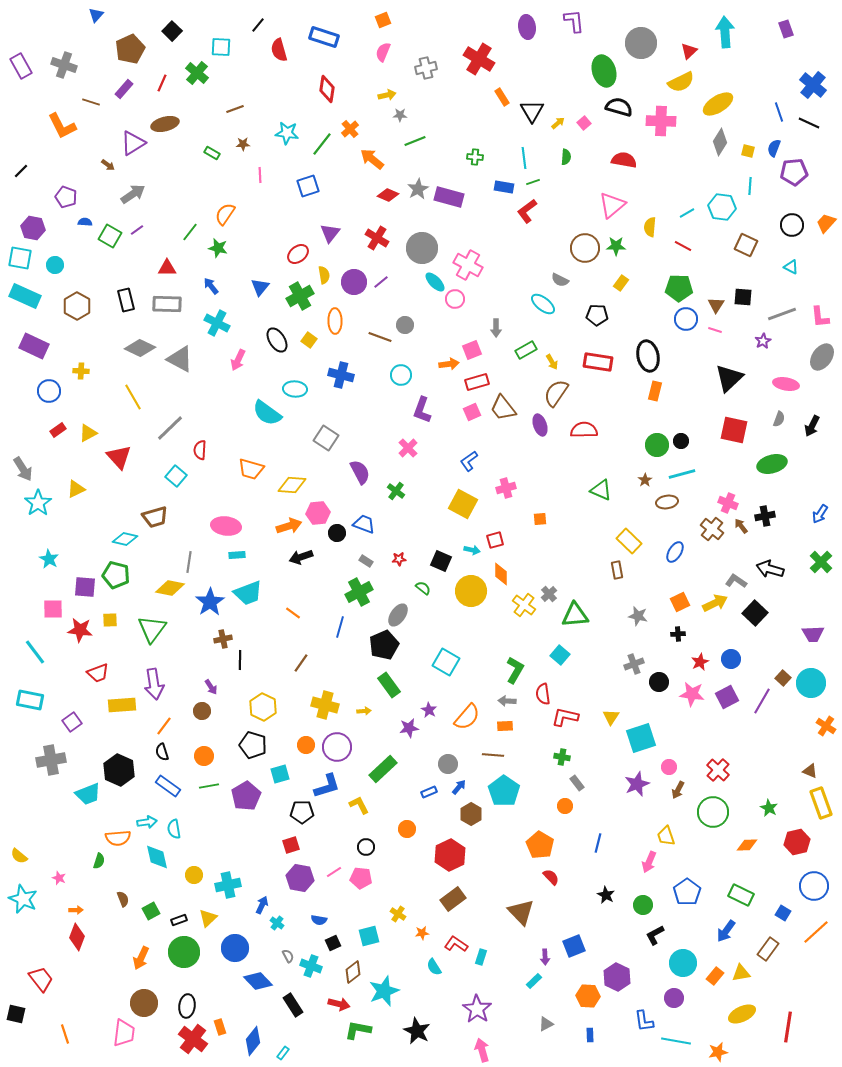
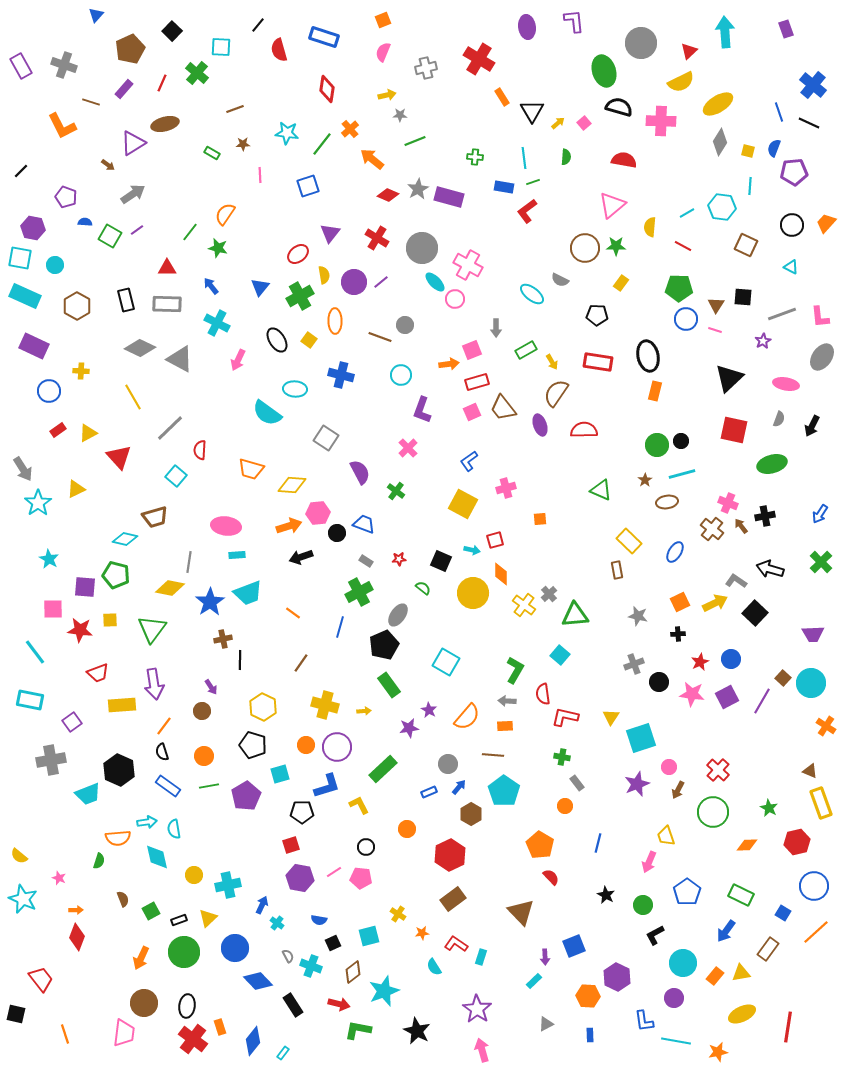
cyan ellipse at (543, 304): moved 11 px left, 10 px up
yellow circle at (471, 591): moved 2 px right, 2 px down
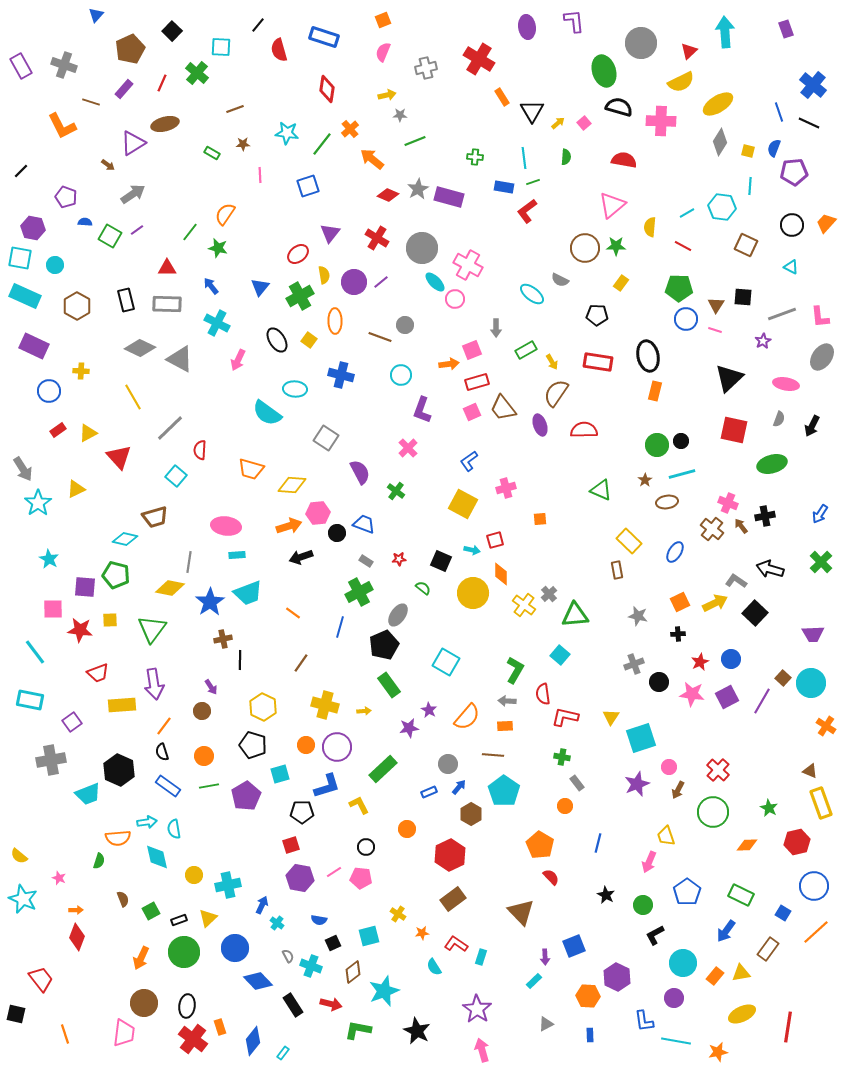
red arrow at (339, 1004): moved 8 px left
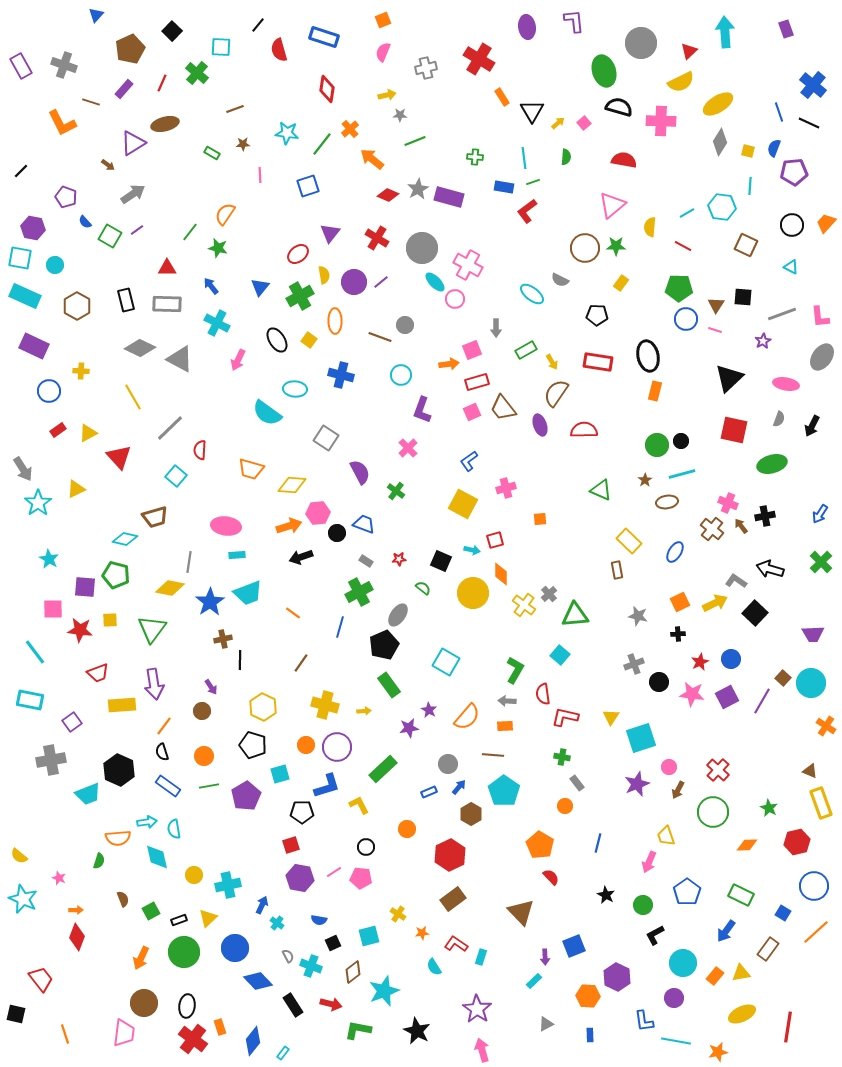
orange L-shape at (62, 126): moved 3 px up
blue semicircle at (85, 222): rotated 136 degrees counterclockwise
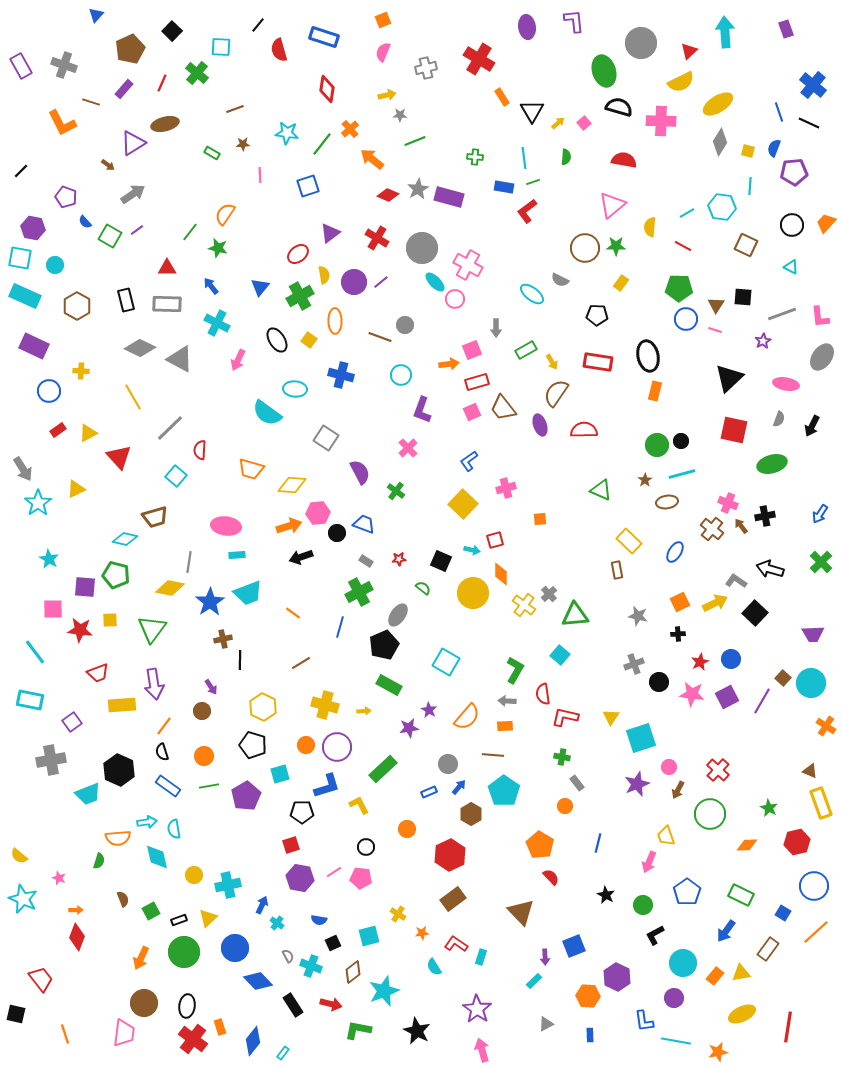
purple triangle at (330, 233): rotated 15 degrees clockwise
yellow square at (463, 504): rotated 16 degrees clockwise
brown line at (301, 663): rotated 24 degrees clockwise
green rectangle at (389, 685): rotated 25 degrees counterclockwise
green circle at (713, 812): moved 3 px left, 2 px down
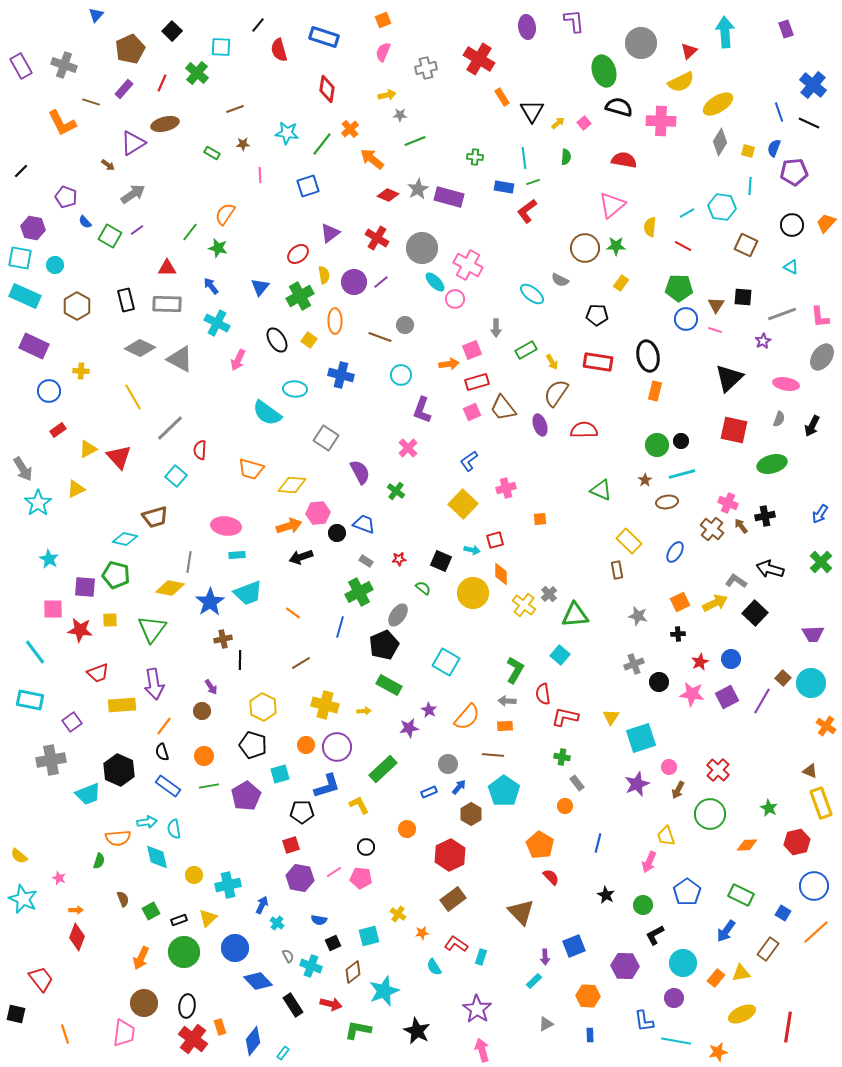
yellow triangle at (88, 433): moved 16 px down
orange rectangle at (715, 976): moved 1 px right, 2 px down
purple hexagon at (617, 977): moved 8 px right, 11 px up; rotated 24 degrees counterclockwise
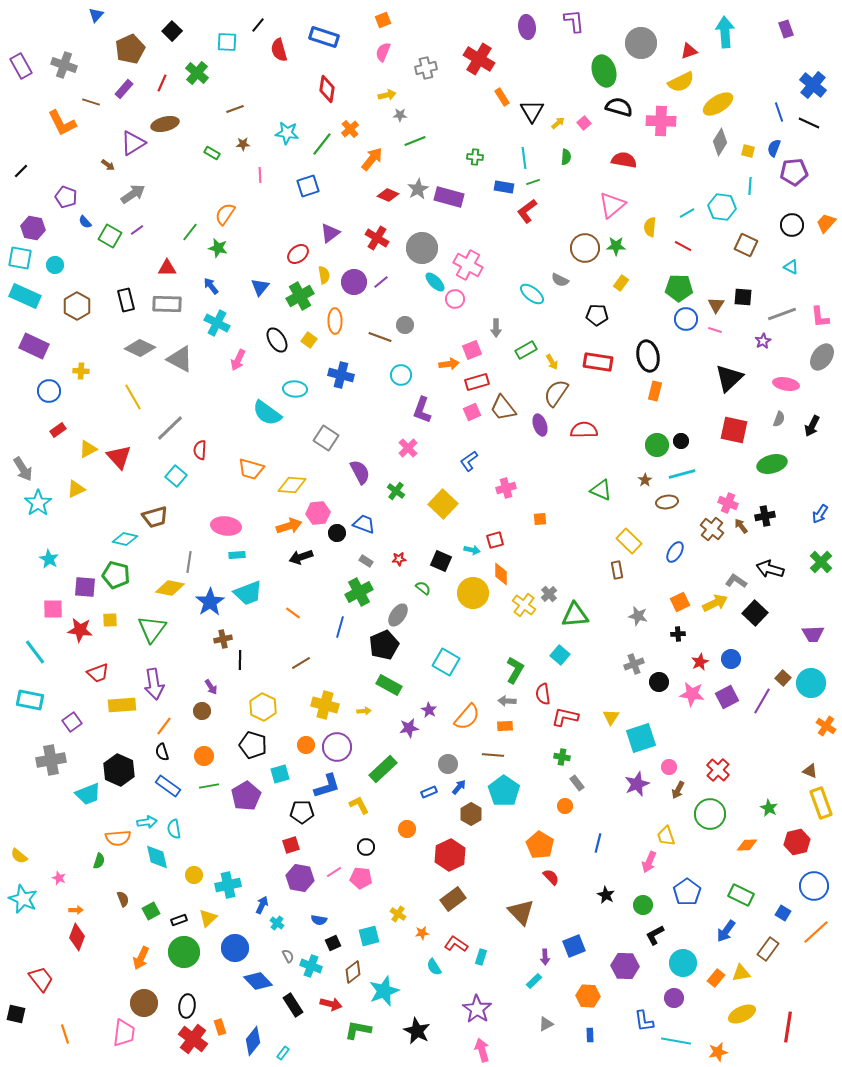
cyan square at (221, 47): moved 6 px right, 5 px up
red triangle at (689, 51): rotated 24 degrees clockwise
orange arrow at (372, 159): rotated 90 degrees clockwise
yellow square at (463, 504): moved 20 px left
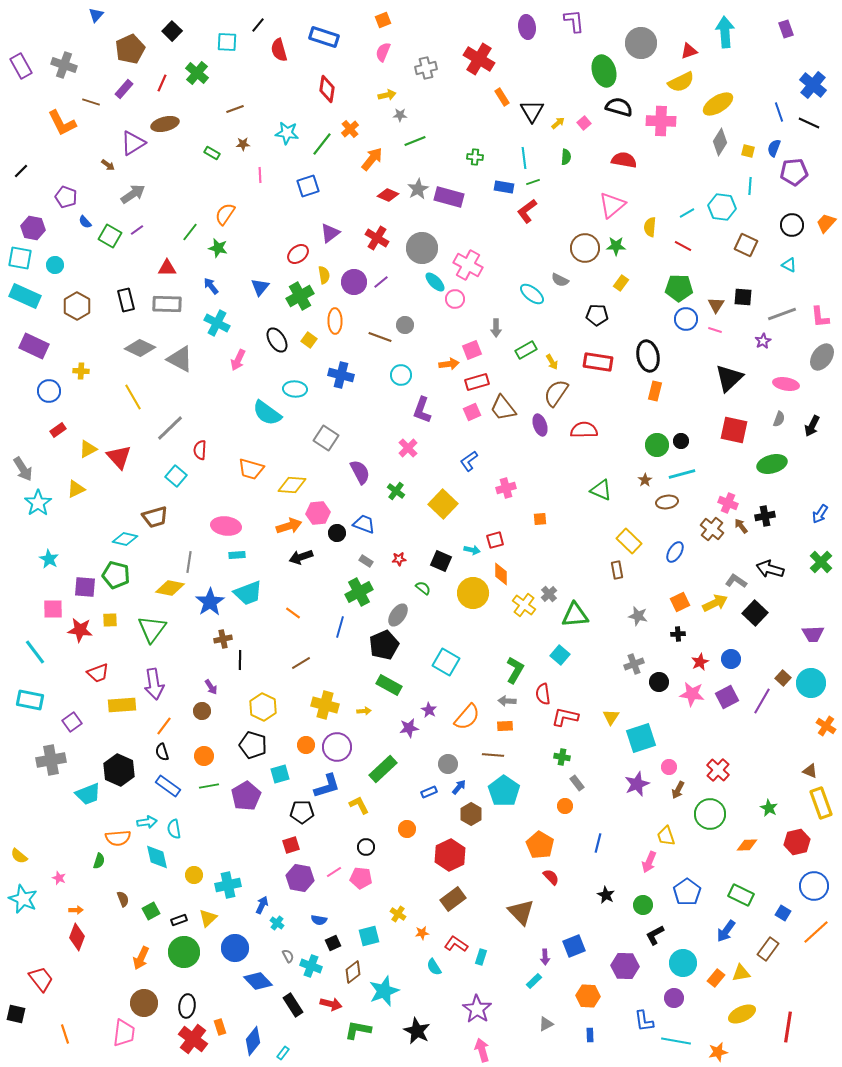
cyan triangle at (791, 267): moved 2 px left, 2 px up
